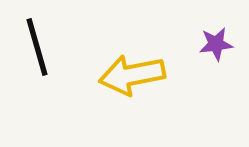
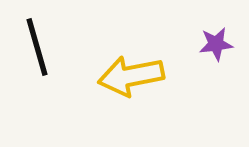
yellow arrow: moved 1 px left, 1 px down
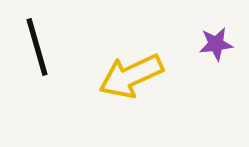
yellow arrow: rotated 14 degrees counterclockwise
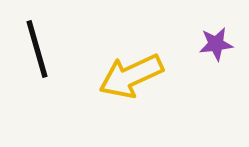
black line: moved 2 px down
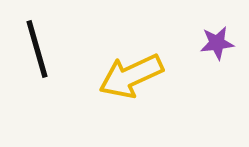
purple star: moved 1 px right, 1 px up
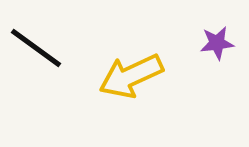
black line: moved 1 px left, 1 px up; rotated 38 degrees counterclockwise
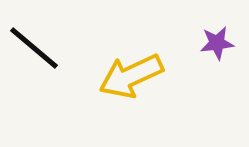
black line: moved 2 px left; rotated 4 degrees clockwise
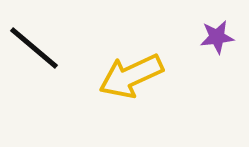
purple star: moved 6 px up
